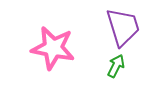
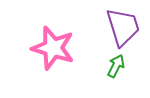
pink star: rotated 6 degrees clockwise
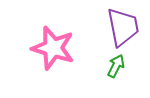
purple trapezoid: rotated 6 degrees clockwise
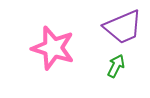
purple trapezoid: rotated 78 degrees clockwise
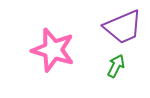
pink star: moved 2 px down
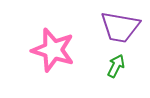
purple trapezoid: moved 3 px left; rotated 33 degrees clockwise
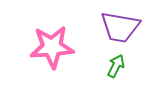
pink star: moved 1 px left, 3 px up; rotated 21 degrees counterclockwise
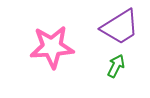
purple trapezoid: rotated 42 degrees counterclockwise
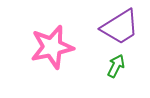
pink star: rotated 9 degrees counterclockwise
